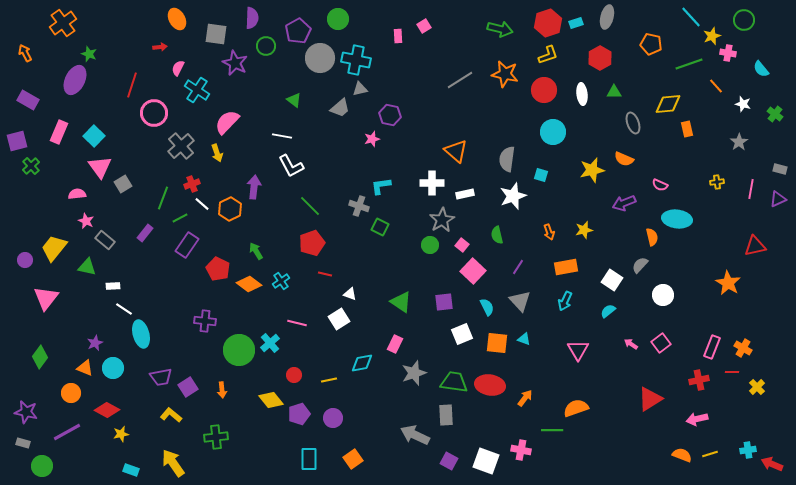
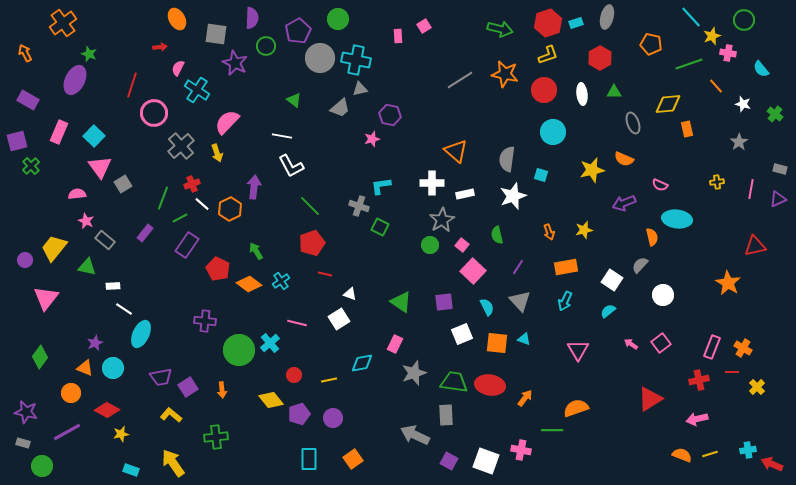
cyan ellipse at (141, 334): rotated 40 degrees clockwise
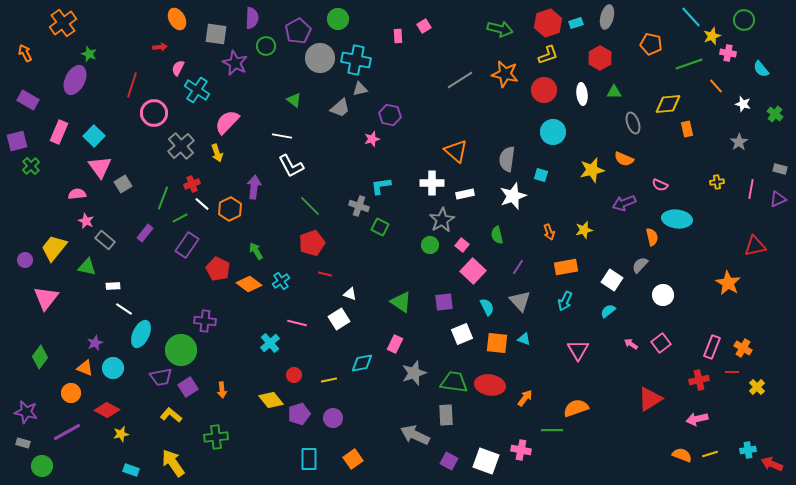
green circle at (239, 350): moved 58 px left
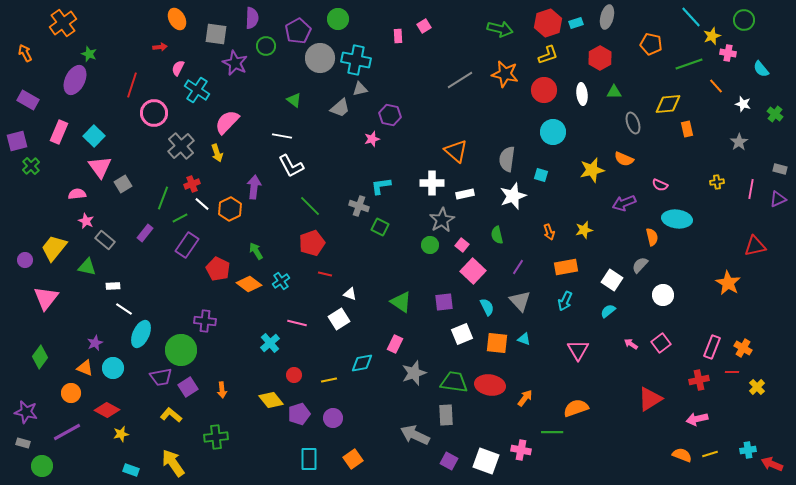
green line at (552, 430): moved 2 px down
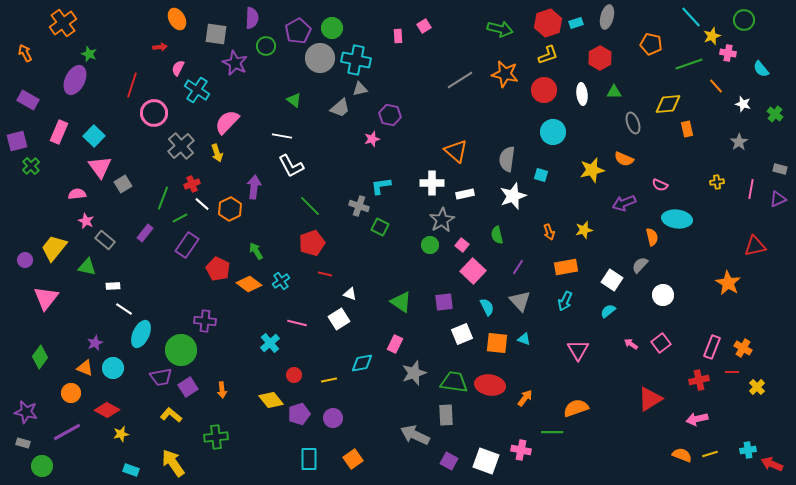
green circle at (338, 19): moved 6 px left, 9 px down
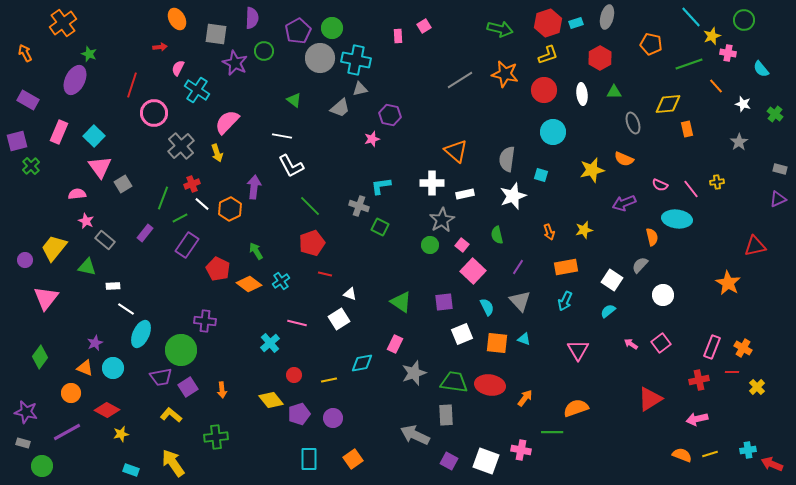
green circle at (266, 46): moved 2 px left, 5 px down
pink line at (751, 189): moved 60 px left; rotated 48 degrees counterclockwise
white line at (124, 309): moved 2 px right
